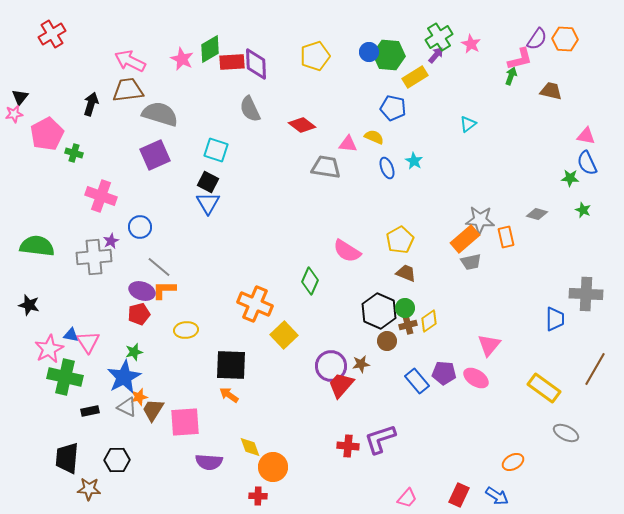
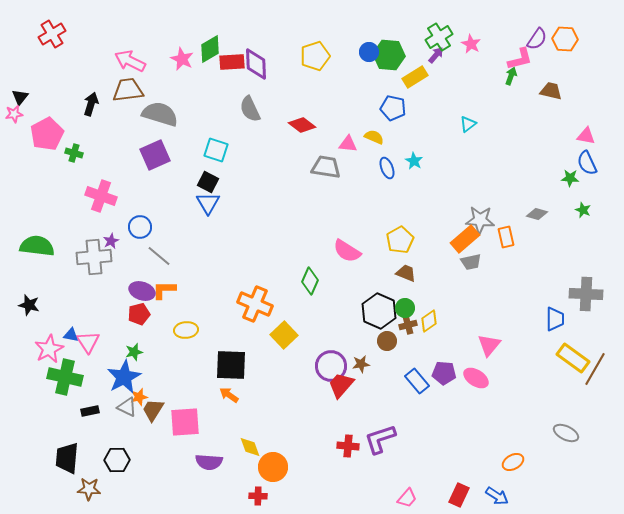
gray line at (159, 267): moved 11 px up
yellow rectangle at (544, 388): moved 29 px right, 30 px up
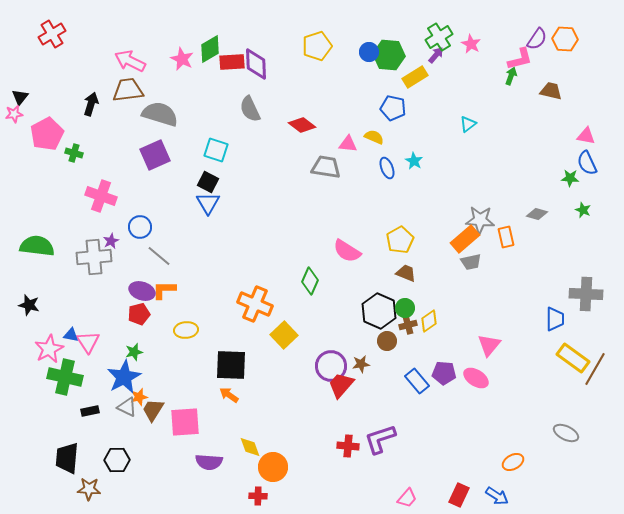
yellow pentagon at (315, 56): moved 2 px right, 10 px up
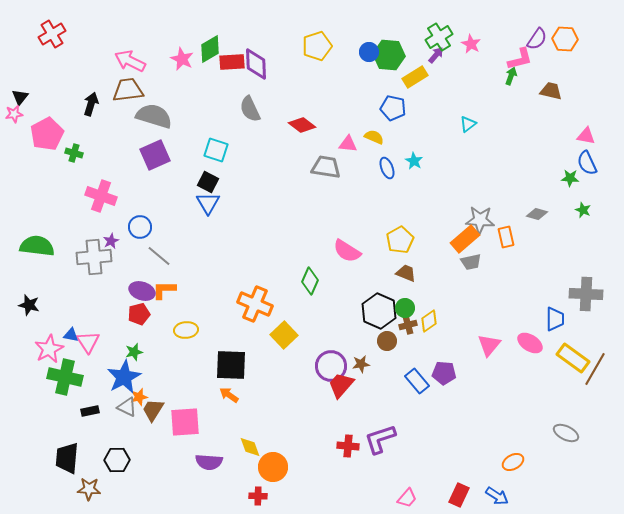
gray semicircle at (160, 114): moved 6 px left, 2 px down
pink ellipse at (476, 378): moved 54 px right, 35 px up
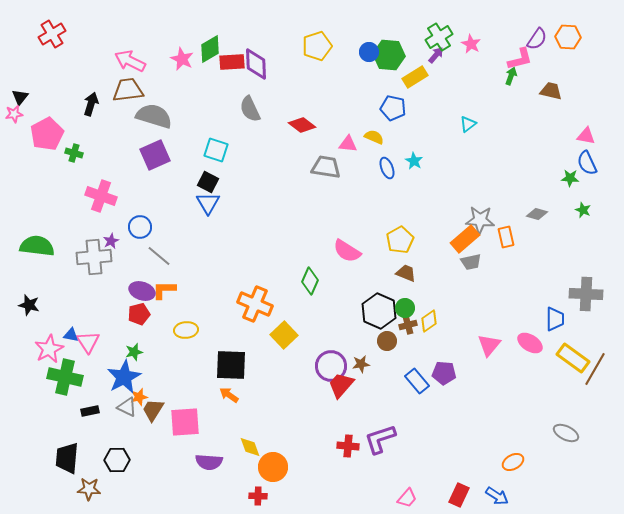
orange hexagon at (565, 39): moved 3 px right, 2 px up
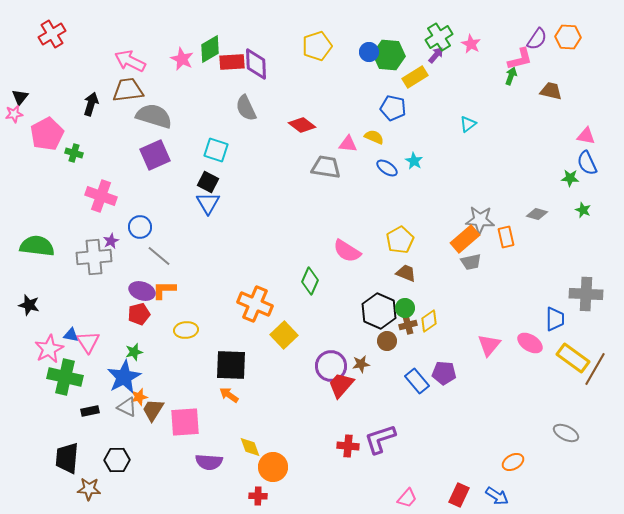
gray semicircle at (250, 109): moved 4 px left, 1 px up
blue ellipse at (387, 168): rotated 35 degrees counterclockwise
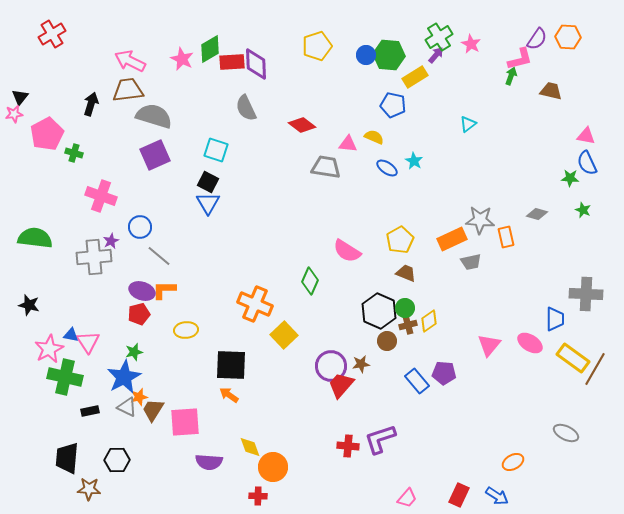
blue circle at (369, 52): moved 3 px left, 3 px down
blue pentagon at (393, 108): moved 3 px up
orange rectangle at (465, 239): moved 13 px left; rotated 16 degrees clockwise
green semicircle at (37, 246): moved 2 px left, 8 px up
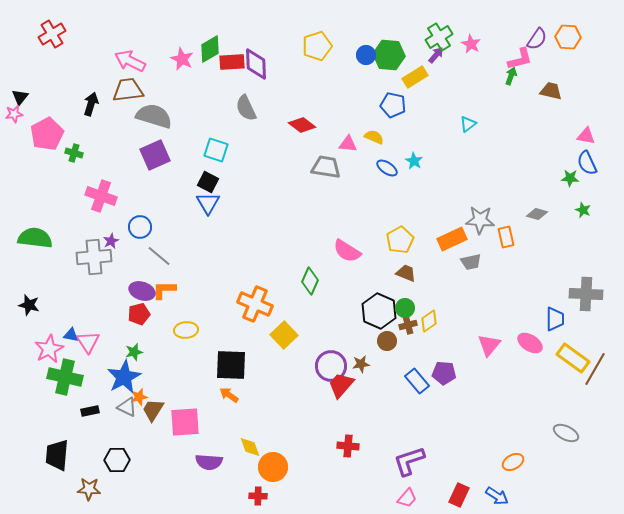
purple L-shape at (380, 439): moved 29 px right, 22 px down
black trapezoid at (67, 458): moved 10 px left, 3 px up
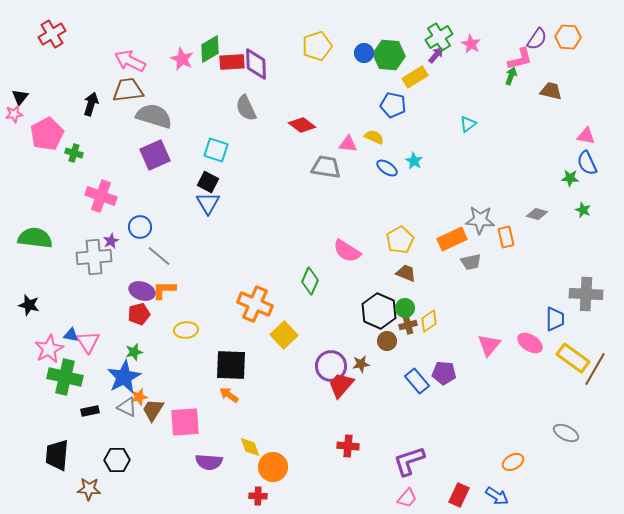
blue circle at (366, 55): moved 2 px left, 2 px up
